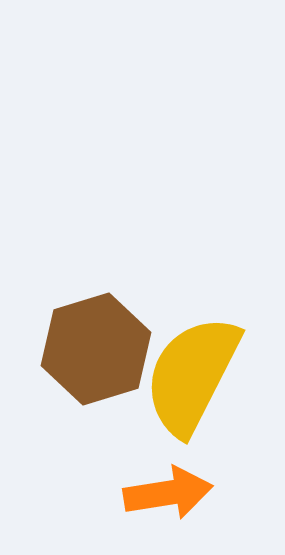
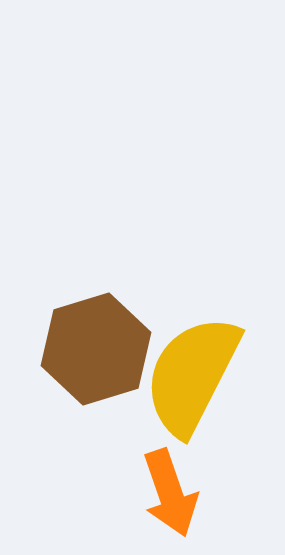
orange arrow: moved 2 px right; rotated 80 degrees clockwise
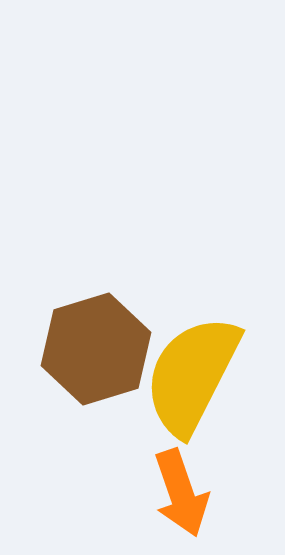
orange arrow: moved 11 px right
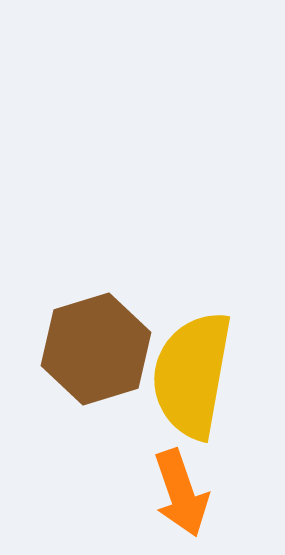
yellow semicircle: rotated 17 degrees counterclockwise
